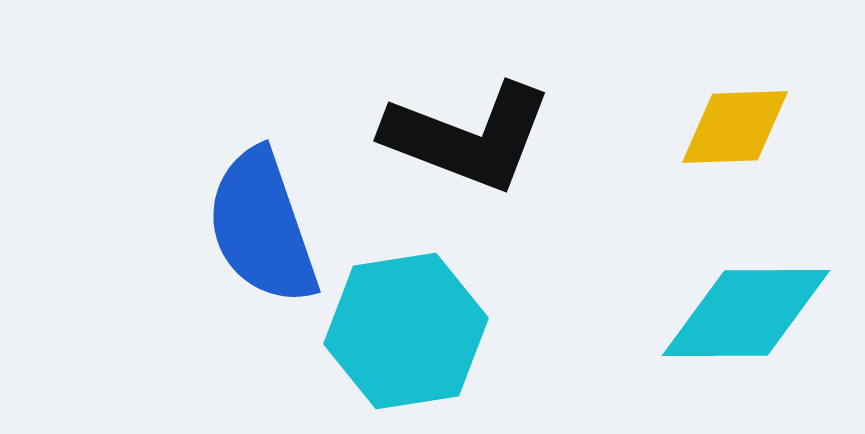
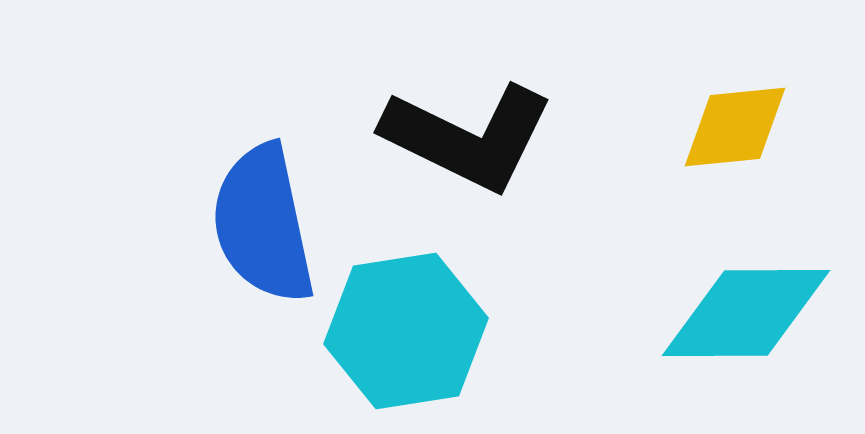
yellow diamond: rotated 4 degrees counterclockwise
black L-shape: rotated 5 degrees clockwise
blue semicircle: moved 1 px right, 3 px up; rotated 7 degrees clockwise
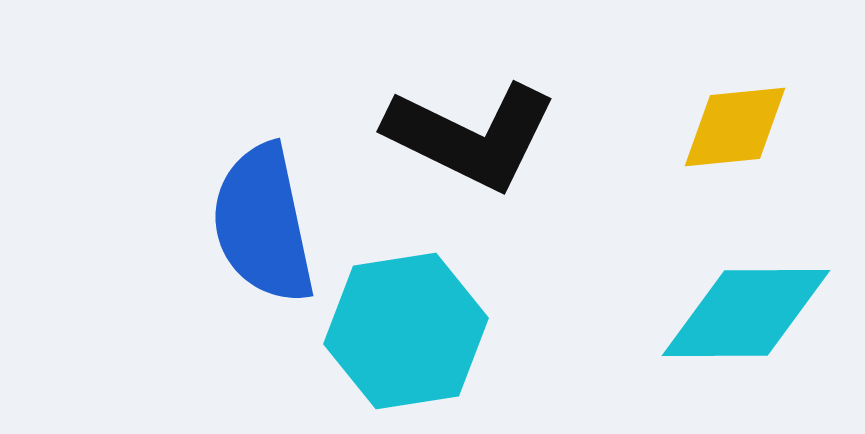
black L-shape: moved 3 px right, 1 px up
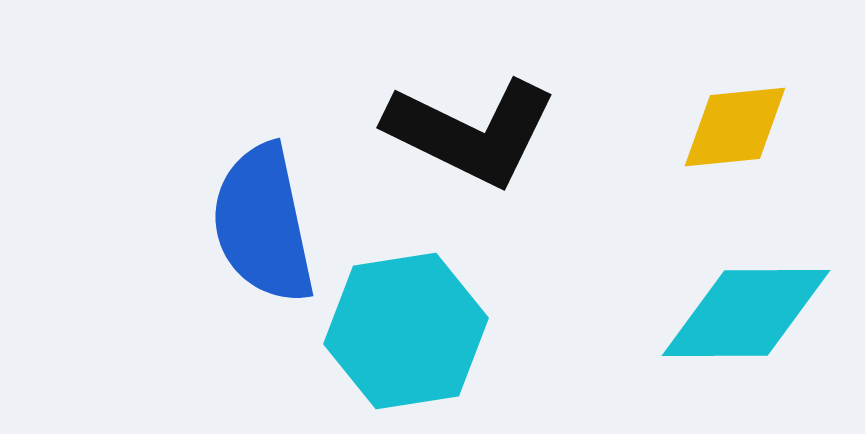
black L-shape: moved 4 px up
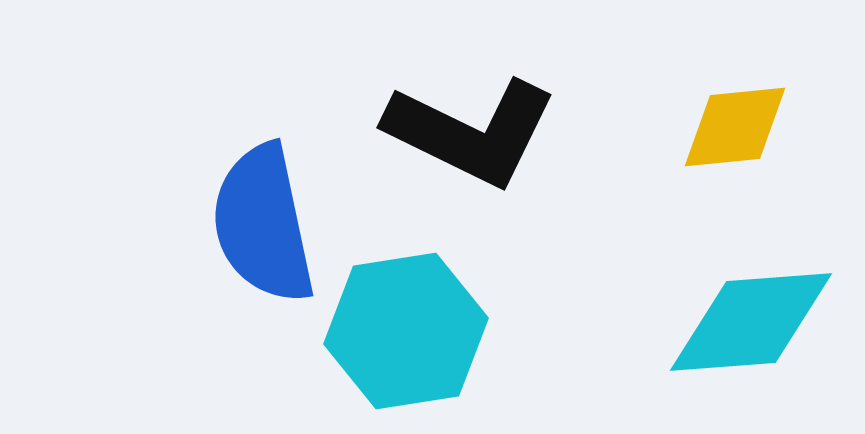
cyan diamond: moved 5 px right, 9 px down; rotated 4 degrees counterclockwise
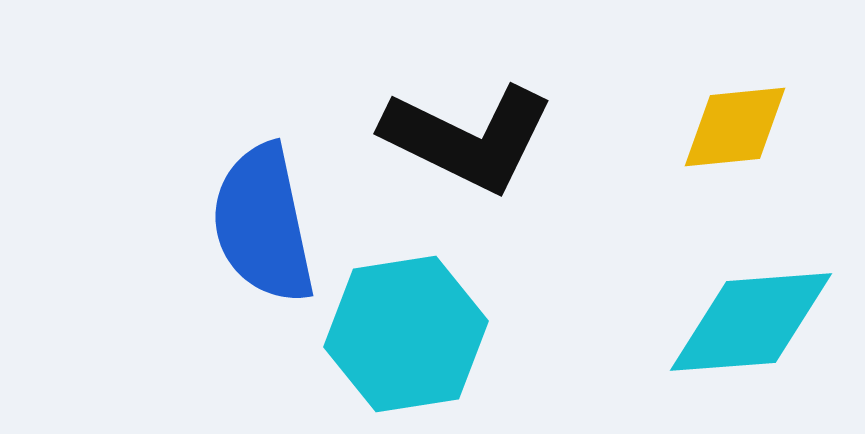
black L-shape: moved 3 px left, 6 px down
cyan hexagon: moved 3 px down
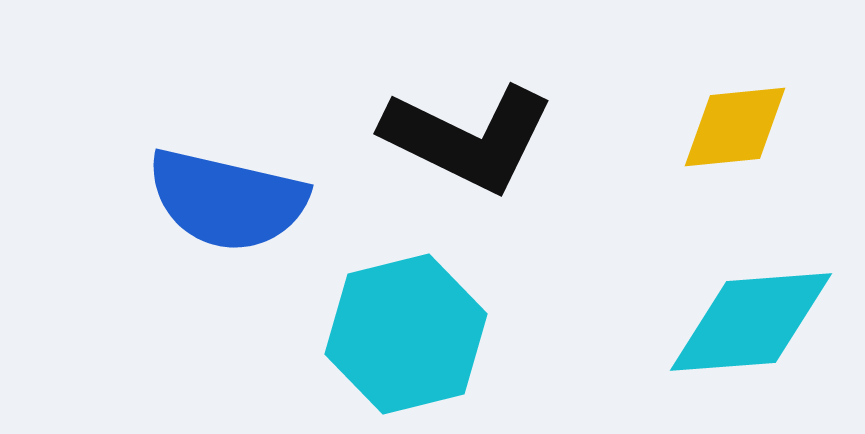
blue semicircle: moved 36 px left, 24 px up; rotated 65 degrees counterclockwise
cyan hexagon: rotated 5 degrees counterclockwise
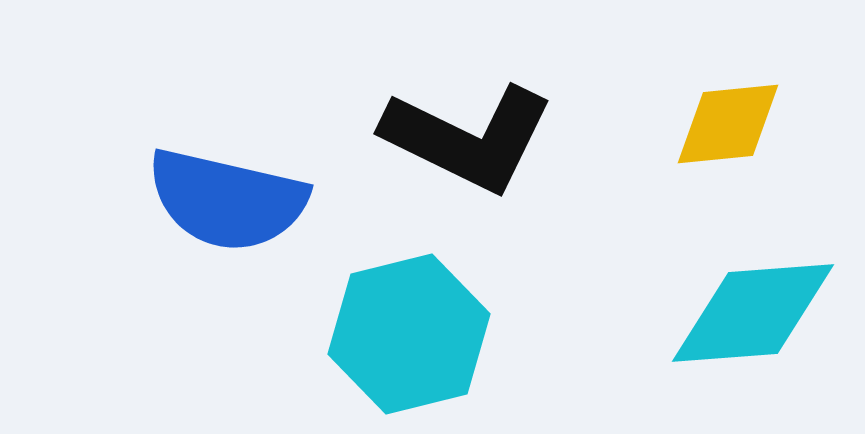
yellow diamond: moved 7 px left, 3 px up
cyan diamond: moved 2 px right, 9 px up
cyan hexagon: moved 3 px right
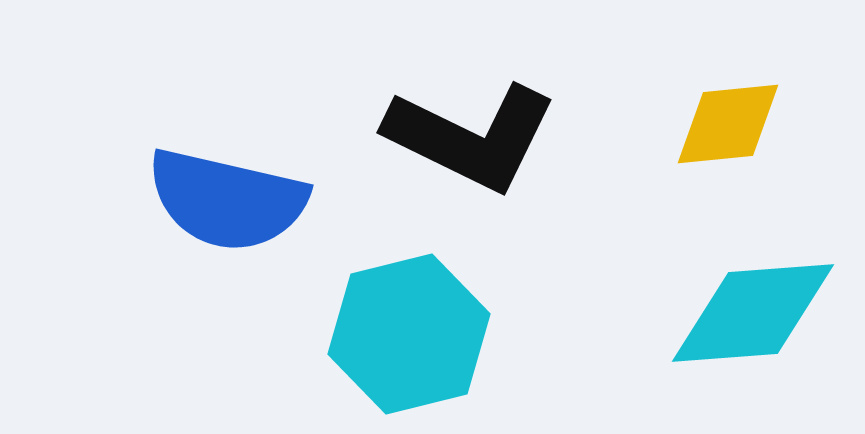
black L-shape: moved 3 px right, 1 px up
